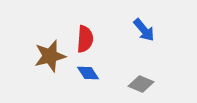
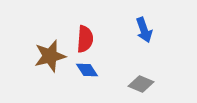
blue arrow: rotated 20 degrees clockwise
blue diamond: moved 1 px left, 3 px up
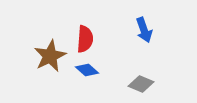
brown star: rotated 12 degrees counterclockwise
blue diamond: rotated 15 degrees counterclockwise
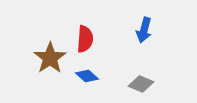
blue arrow: rotated 35 degrees clockwise
brown star: moved 2 px down; rotated 8 degrees counterclockwise
blue diamond: moved 6 px down
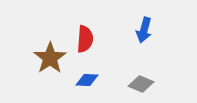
blue diamond: moved 4 px down; rotated 40 degrees counterclockwise
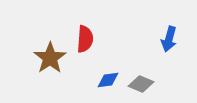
blue arrow: moved 25 px right, 9 px down
blue diamond: moved 21 px right; rotated 10 degrees counterclockwise
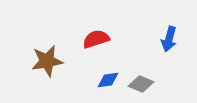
red semicircle: moved 11 px right; rotated 112 degrees counterclockwise
brown star: moved 3 px left, 3 px down; rotated 24 degrees clockwise
